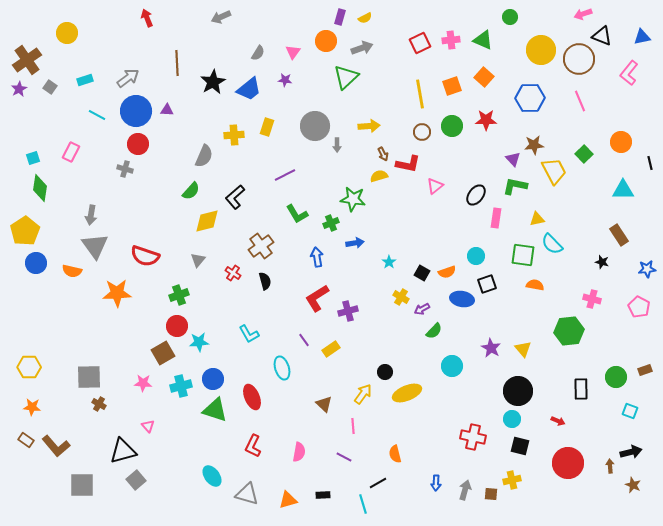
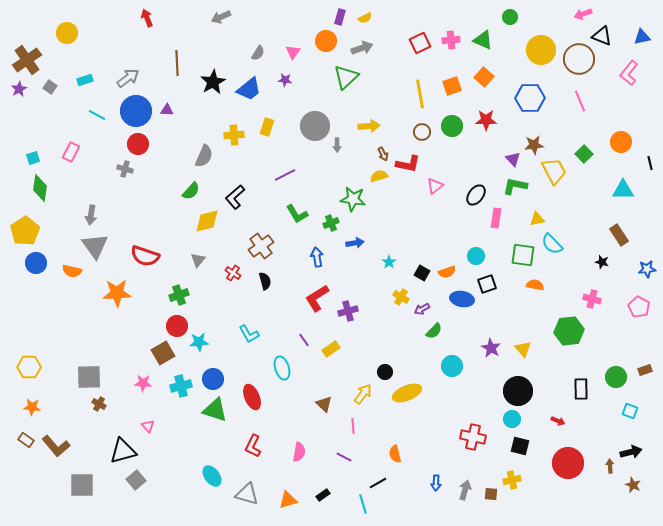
black rectangle at (323, 495): rotated 32 degrees counterclockwise
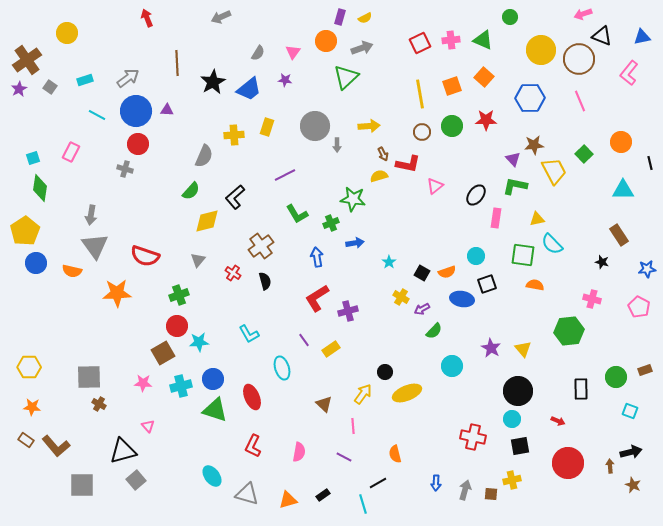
black square at (520, 446): rotated 24 degrees counterclockwise
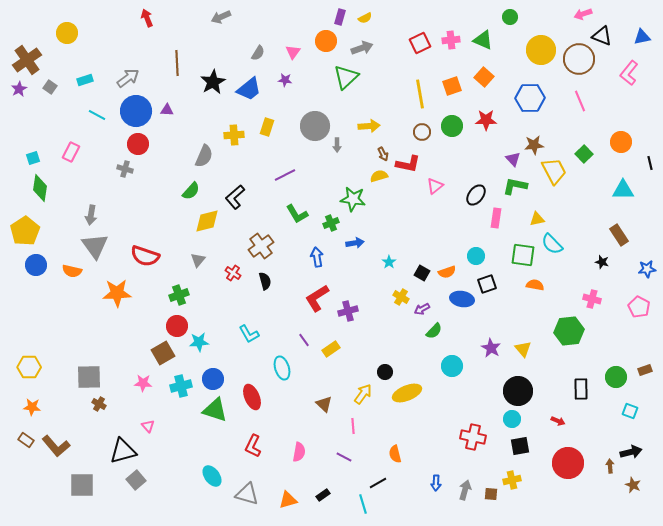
blue circle at (36, 263): moved 2 px down
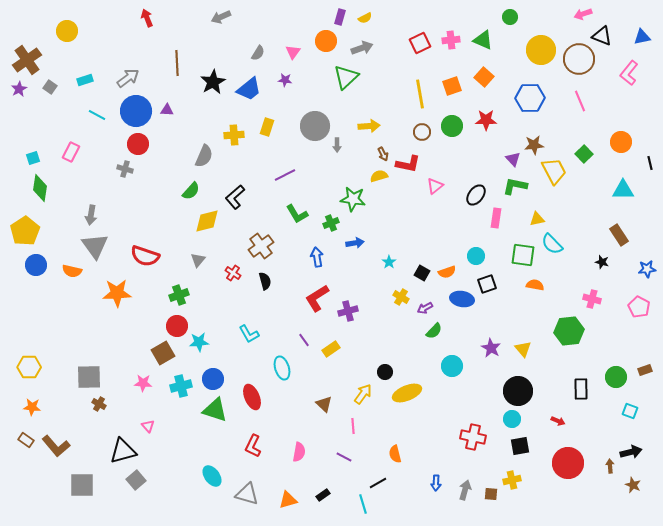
yellow circle at (67, 33): moved 2 px up
purple arrow at (422, 309): moved 3 px right, 1 px up
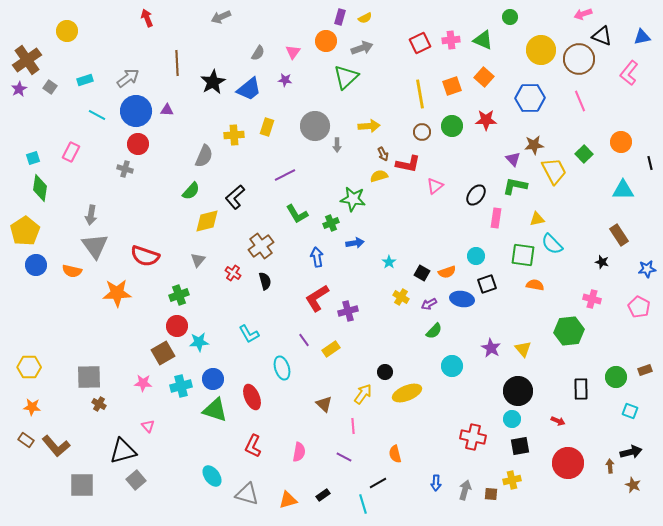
purple arrow at (425, 308): moved 4 px right, 4 px up
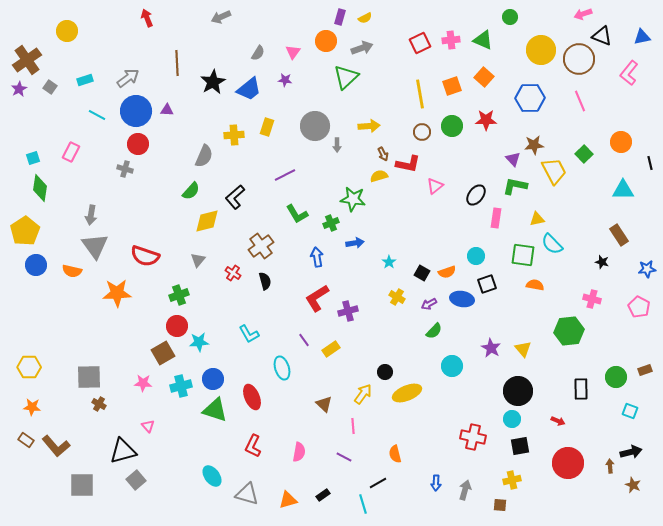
yellow cross at (401, 297): moved 4 px left
brown square at (491, 494): moved 9 px right, 11 px down
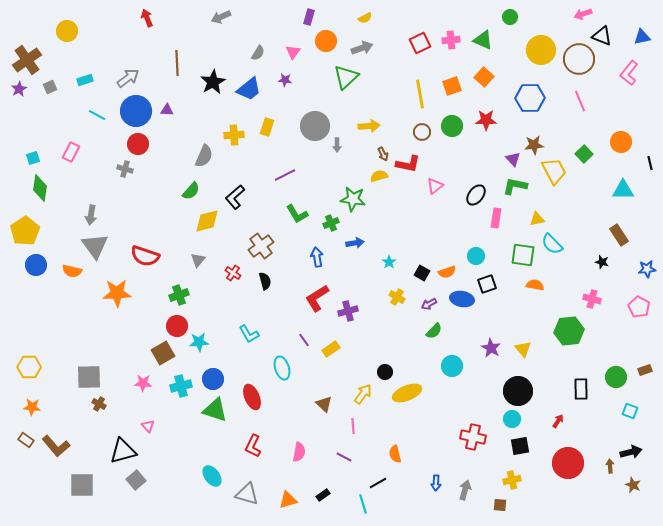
purple rectangle at (340, 17): moved 31 px left
gray square at (50, 87): rotated 32 degrees clockwise
red arrow at (558, 421): rotated 80 degrees counterclockwise
